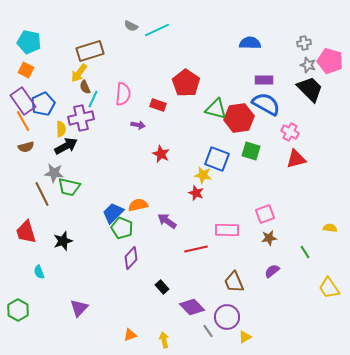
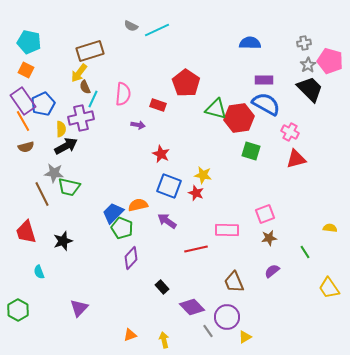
gray star at (308, 65): rotated 21 degrees clockwise
blue square at (217, 159): moved 48 px left, 27 px down
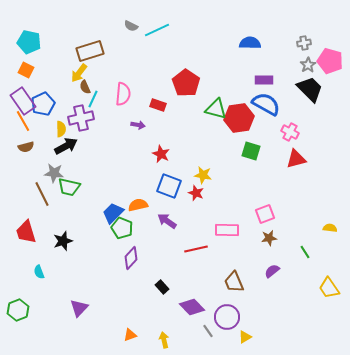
green hexagon at (18, 310): rotated 10 degrees clockwise
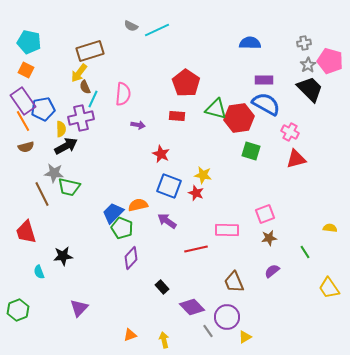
blue pentagon at (43, 104): moved 5 px down; rotated 15 degrees clockwise
red rectangle at (158, 105): moved 19 px right, 11 px down; rotated 14 degrees counterclockwise
black star at (63, 241): moved 15 px down; rotated 12 degrees clockwise
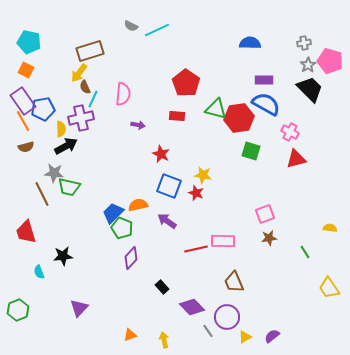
pink rectangle at (227, 230): moved 4 px left, 11 px down
purple semicircle at (272, 271): moved 65 px down
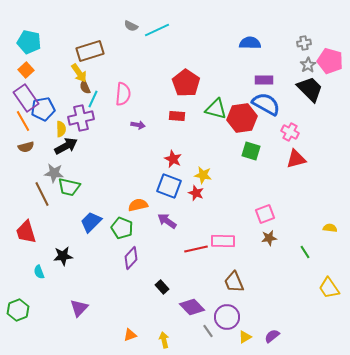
orange square at (26, 70): rotated 21 degrees clockwise
yellow arrow at (79, 73): rotated 72 degrees counterclockwise
purple rectangle at (23, 101): moved 3 px right, 3 px up
red hexagon at (239, 118): moved 3 px right
red star at (161, 154): moved 12 px right, 5 px down
blue trapezoid at (113, 213): moved 22 px left, 9 px down
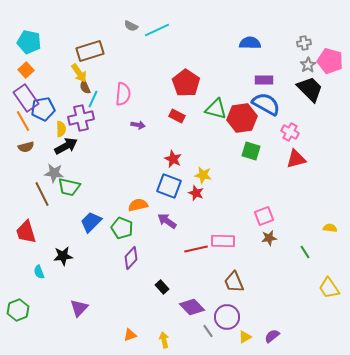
red rectangle at (177, 116): rotated 21 degrees clockwise
pink square at (265, 214): moved 1 px left, 2 px down
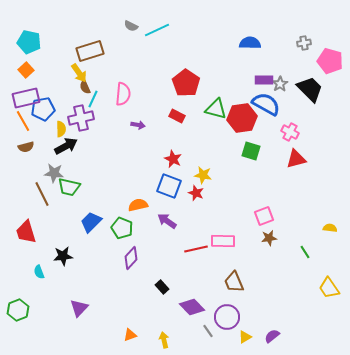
gray star at (308, 65): moved 28 px left, 19 px down
purple rectangle at (26, 98): rotated 68 degrees counterclockwise
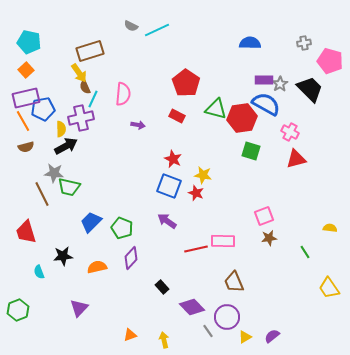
orange semicircle at (138, 205): moved 41 px left, 62 px down
